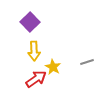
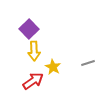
purple square: moved 1 px left, 7 px down
gray line: moved 1 px right, 1 px down
red arrow: moved 3 px left, 2 px down
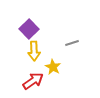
gray line: moved 16 px left, 20 px up
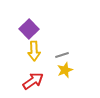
gray line: moved 10 px left, 12 px down
yellow star: moved 12 px right, 3 px down; rotated 21 degrees clockwise
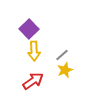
gray line: rotated 24 degrees counterclockwise
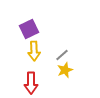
purple square: rotated 18 degrees clockwise
red arrow: moved 2 px left, 2 px down; rotated 125 degrees clockwise
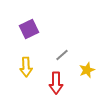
yellow arrow: moved 8 px left, 16 px down
yellow star: moved 22 px right
red arrow: moved 25 px right
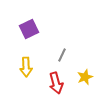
gray line: rotated 24 degrees counterclockwise
yellow star: moved 2 px left, 7 px down
red arrow: rotated 15 degrees counterclockwise
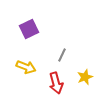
yellow arrow: rotated 66 degrees counterclockwise
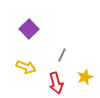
purple square: rotated 18 degrees counterclockwise
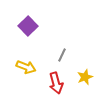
purple square: moved 1 px left, 3 px up
